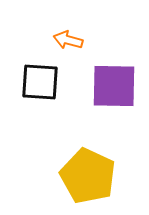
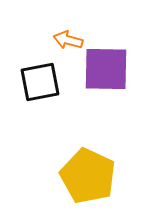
black square: rotated 15 degrees counterclockwise
purple square: moved 8 px left, 17 px up
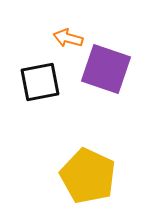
orange arrow: moved 2 px up
purple square: rotated 18 degrees clockwise
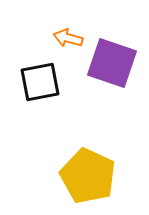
purple square: moved 6 px right, 6 px up
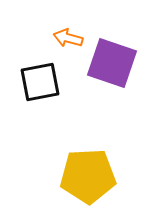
yellow pentagon: rotated 28 degrees counterclockwise
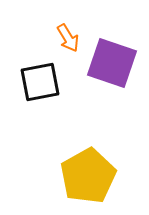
orange arrow: rotated 136 degrees counterclockwise
yellow pentagon: rotated 26 degrees counterclockwise
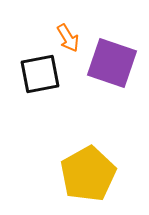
black square: moved 8 px up
yellow pentagon: moved 2 px up
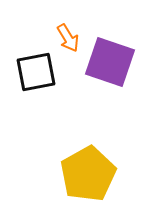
purple square: moved 2 px left, 1 px up
black square: moved 4 px left, 2 px up
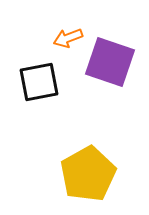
orange arrow: rotated 100 degrees clockwise
black square: moved 3 px right, 10 px down
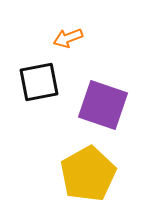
purple square: moved 7 px left, 43 px down
